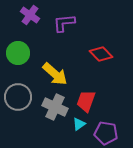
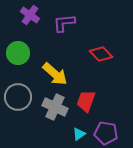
cyan triangle: moved 10 px down
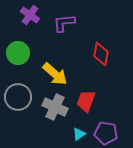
red diamond: rotated 55 degrees clockwise
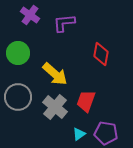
gray cross: rotated 15 degrees clockwise
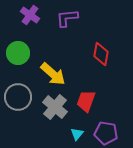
purple L-shape: moved 3 px right, 5 px up
yellow arrow: moved 2 px left
cyan triangle: moved 2 px left; rotated 16 degrees counterclockwise
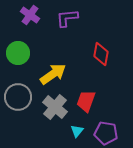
yellow arrow: rotated 76 degrees counterclockwise
cyan triangle: moved 3 px up
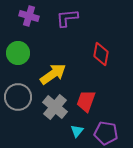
purple cross: moved 1 px left, 1 px down; rotated 18 degrees counterclockwise
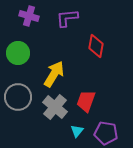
red diamond: moved 5 px left, 8 px up
yellow arrow: moved 1 px right; rotated 24 degrees counterclockwise
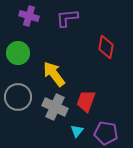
red diamond: moved 10 px right, 1 px down
yellow arrow: rotated 68 degrees counterclockwise
gray cross: rotated 15 degrees counterclockwise
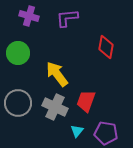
yellow arrow: moved 3 px right
gray circle: moved 6 px down
